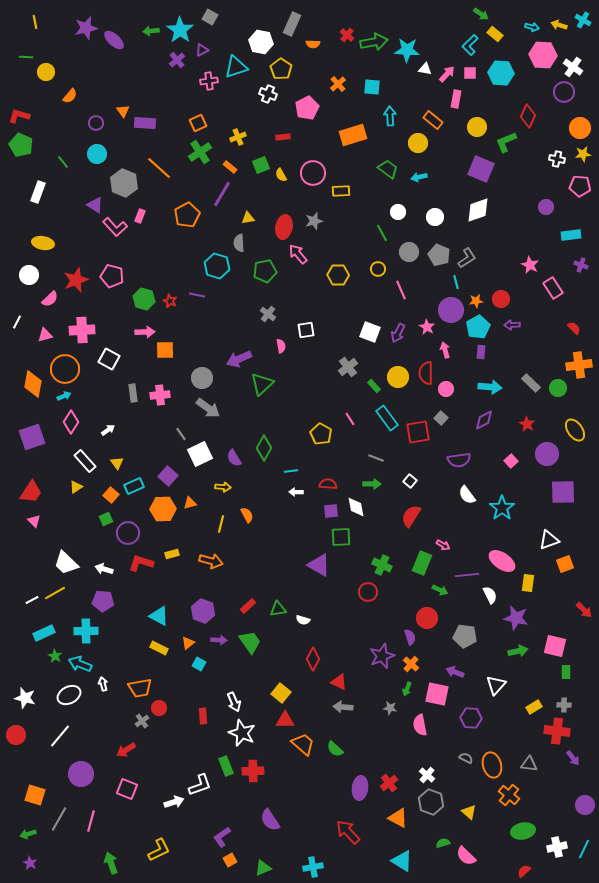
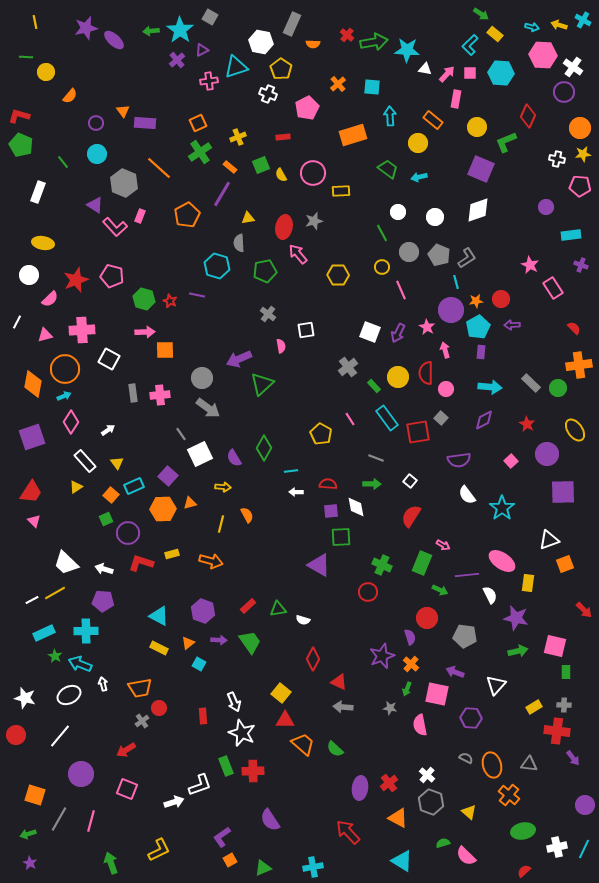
yellow circle at (378, 269): moved 4 px right, 2 px up
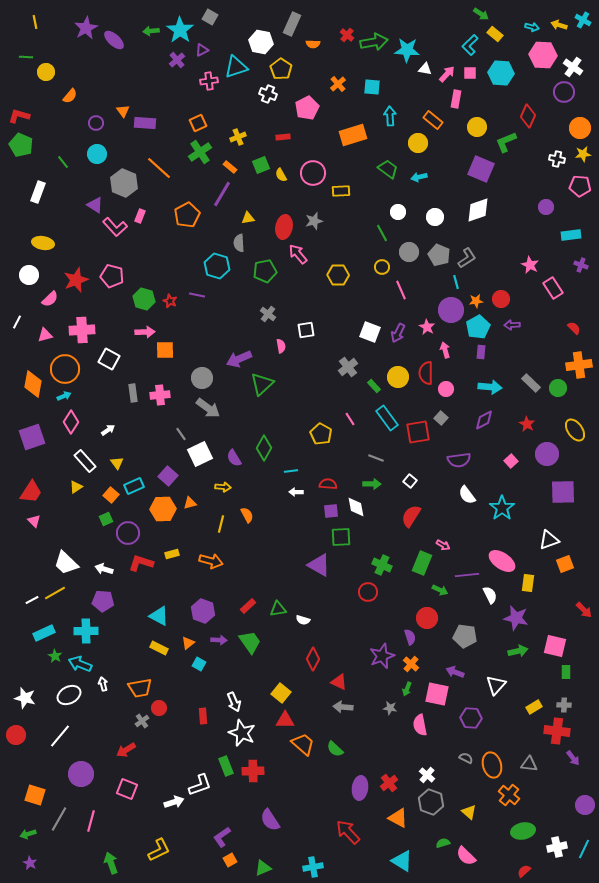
purple star at (86, 28): rotated 15 degrees counterclockwise
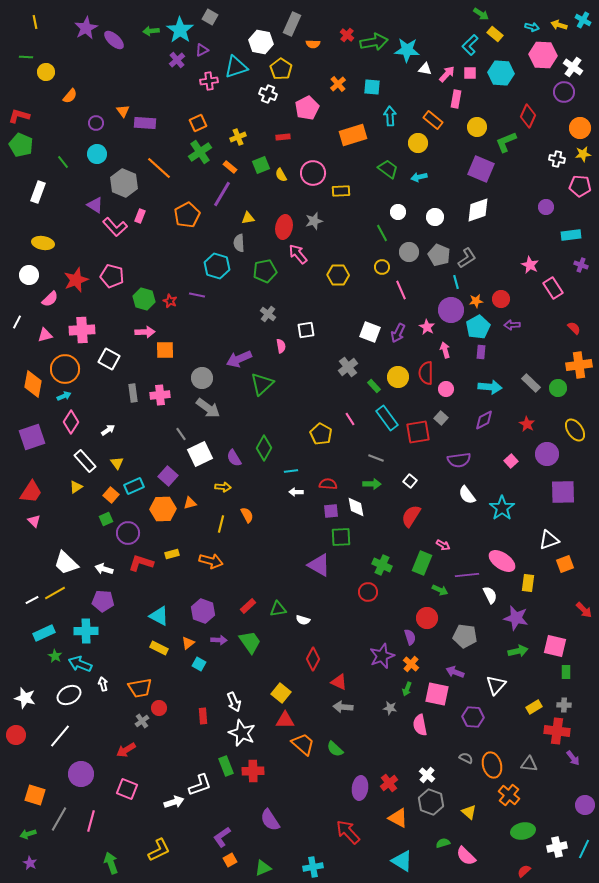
purple hexagon at (471, 718): moved 2 px right, 1 px up
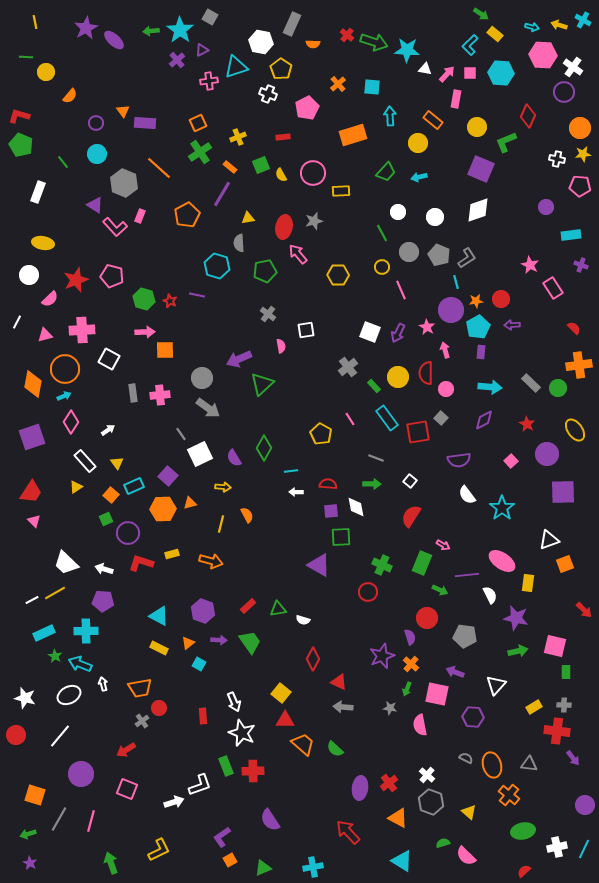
green arrow at (374, 42): rotated 28 degrees clockwise
green trapezoid at (388, 169): moved 2 px left, 3 px down; rotated 95 degrees clockwise
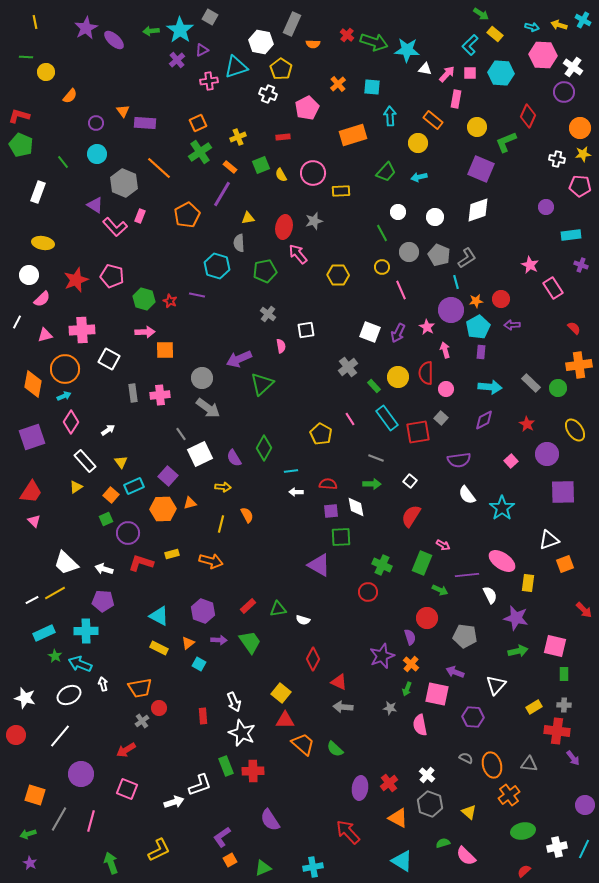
pink semicircle at (50, 299): moved 8 px left
yellow triangle at (117, 463): moved 4 px right, 1 px up
green rectangle at (566, 672): moved 2 px left, 2 px down
orange cross at (509, 795): rotated 15 degrees clockwise
gray hexagon at (431, 802): moved 1 px left, 2 px down
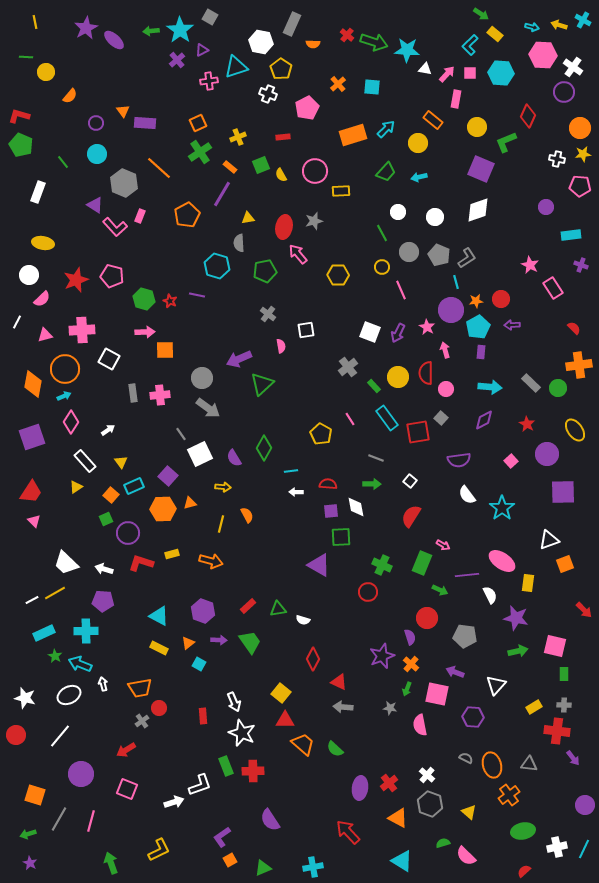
cyan arrow at (390, 116): moved 4 px left, 13 px down; rotated 48 degrees clockwise
pink circle at (313, 173): moved 2 px right, 2 px up
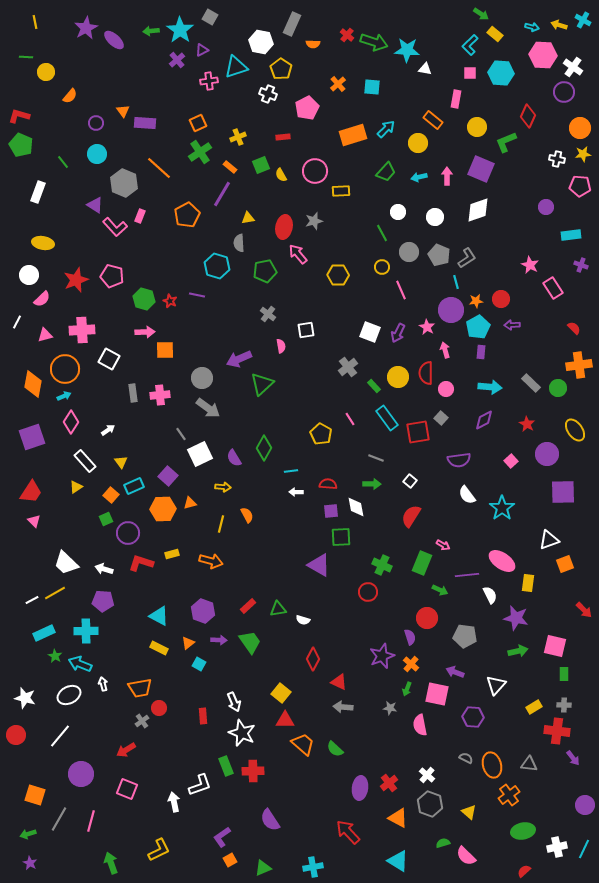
pink arrow at (447, 74): moved 102 px down; rotated 42 degrees counterclockwise
white arrow at (174, 802): rotated 84 degrees counterclockwise
cyan triangle at (402, 861): moved 4 px left
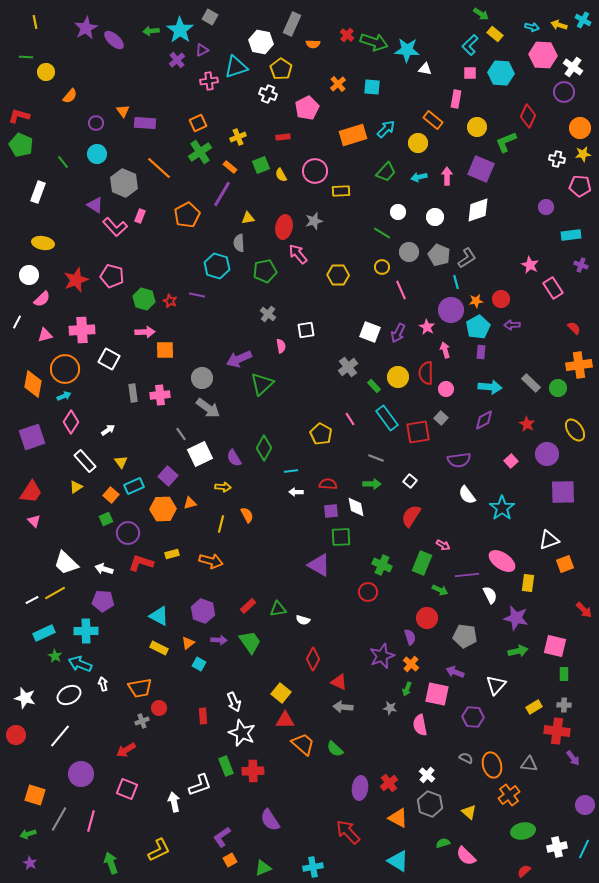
green line at (382, 233): rotated 30 degrees counterclockwise
gray cross at (142, 721): rotated 16 degrees clockwise
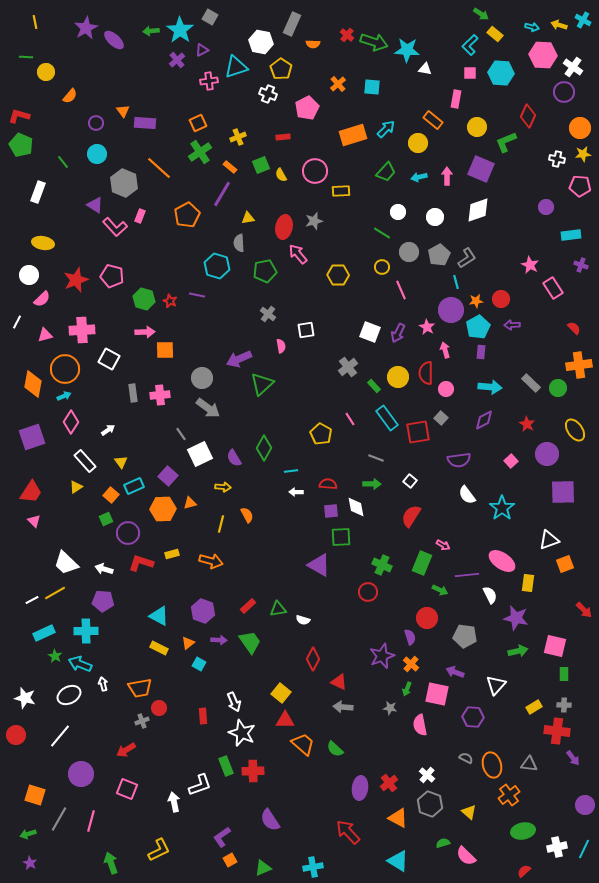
gray pentagon at (439, 255): rotated 20 degrees clockwise
